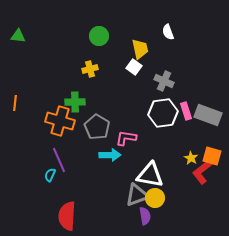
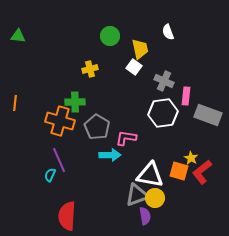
green circle: moved 11 px right
pink rectangle: moved 15 px up; rotated 24 degrees clockwise
orange square: moved 33 px left, 15 px down
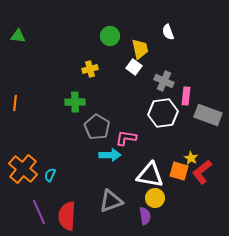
orange cross: moved 37 px left, 48 px down; rotated 24 degrees clockwise
purple line: moved 20 px left, 52 px down
gray triangle: moved 26 px left, 6 px down
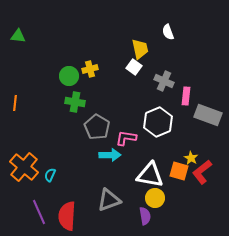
green circle: moved 41 px left, 40 px down
green cross: rotated 12 degrees clockwise
white hexagon: moved 5 px left, 9 px down; rotated 16 degrees counterclockwise
orange cross: moved 1 px right, 2 px up
gray triangle: moved 2 px left, 1 px up
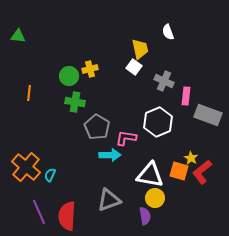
orange line: moved 14 px right, 10 px up
orange cross: moved 2 px right
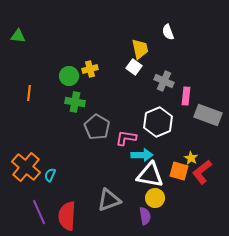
cyan arrow: moved 32 px right
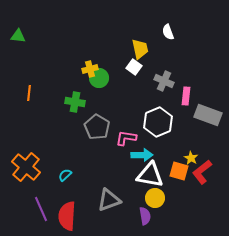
green circle: moved 30 px right, 2 px down
cyan semicircle: moved 15 px right; rotated 24 degrees clockwise
purple line: moved 2 px right, 3 px up
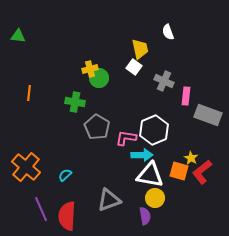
white hexagon: moved 4 px left, 8 px down
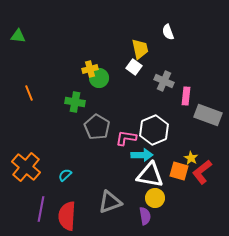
orange line: rotated 28 degrees counterclockwise
gray triangle: moved 1 px right, 2 px down
purple line: rotated 35 degrees clockwise
